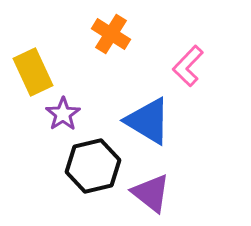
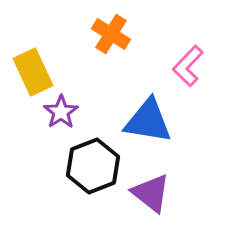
purple star: moved 2 px left, 2 px up
blue triangle: rotated 22 degrees counterclockwise
black hexagon: rotated 8 degrees counterclockwise
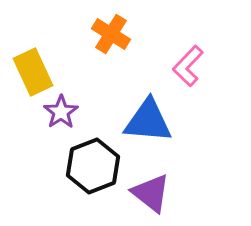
blue triangle: rotated 4 degrees counterclockwise
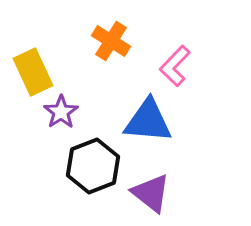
orange cross: moved 7 px down
pink L-shape: moved 13 px left
